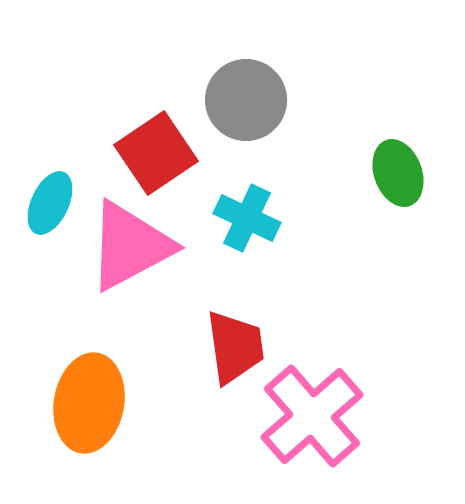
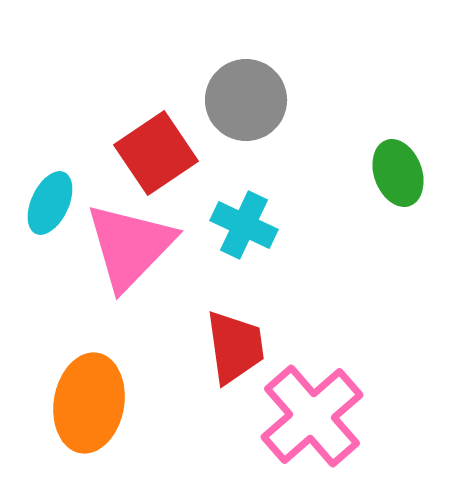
cyan cross: moved 3 px left, 7 px down
pink triangle: rotated 18 degrees counterclockwise
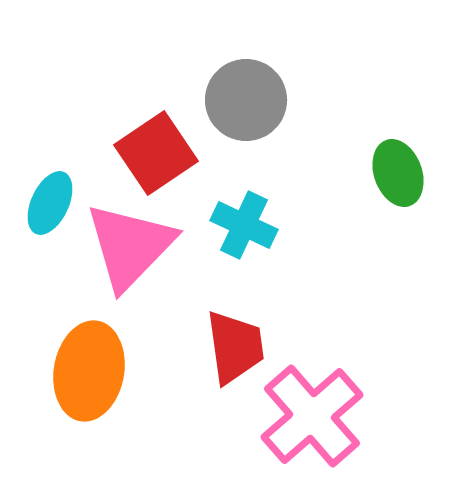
orange ellipse: moved 32 px up
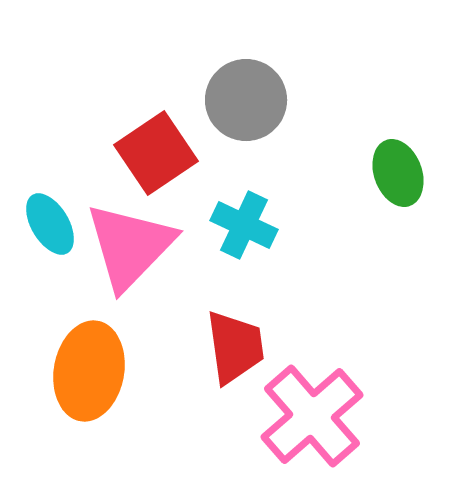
cyan ellipse: moved 21 px down; rotated 56 degrees counterclockwise
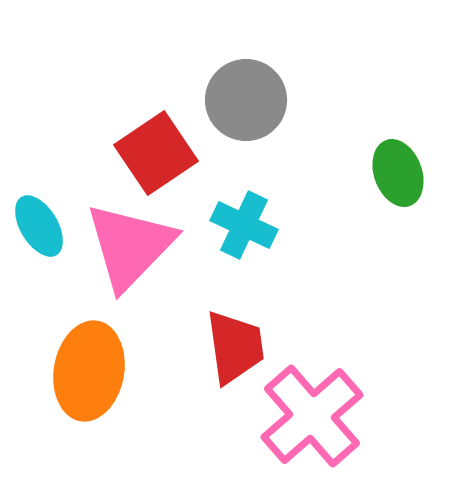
cyan ellipse: moved 11 px left, 2 px down
